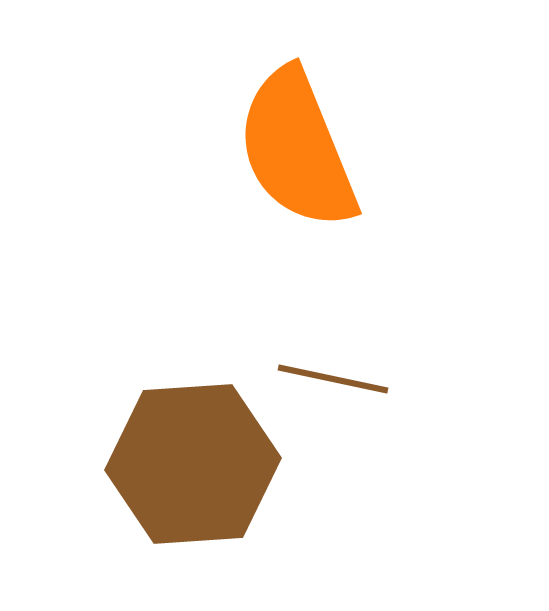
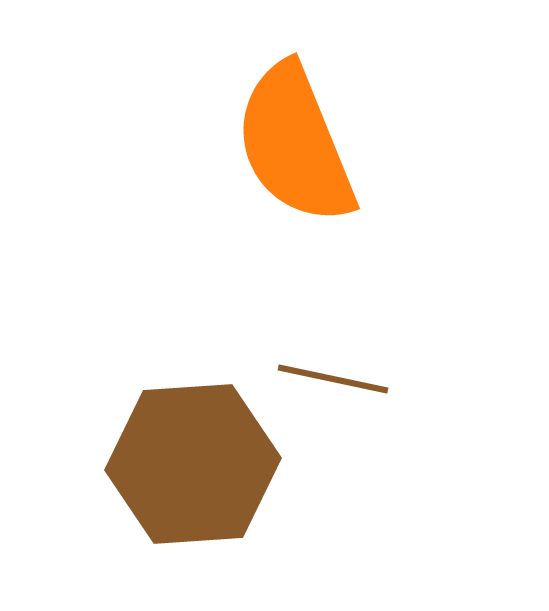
orange semicircle: moved 2 px left, 5 px up
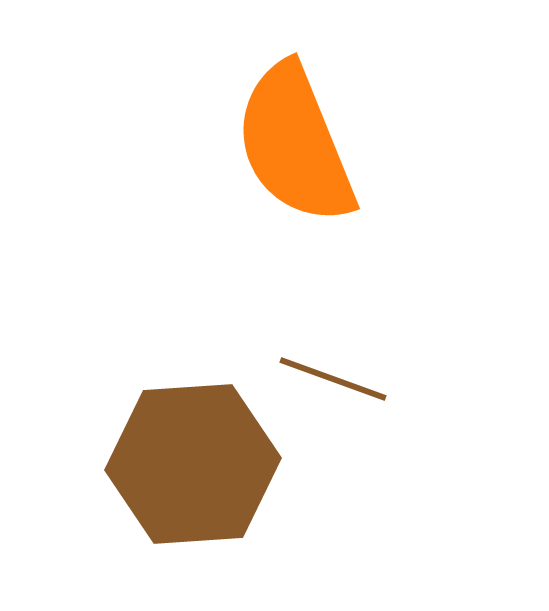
brown line: rotated 8 degrees clockwise
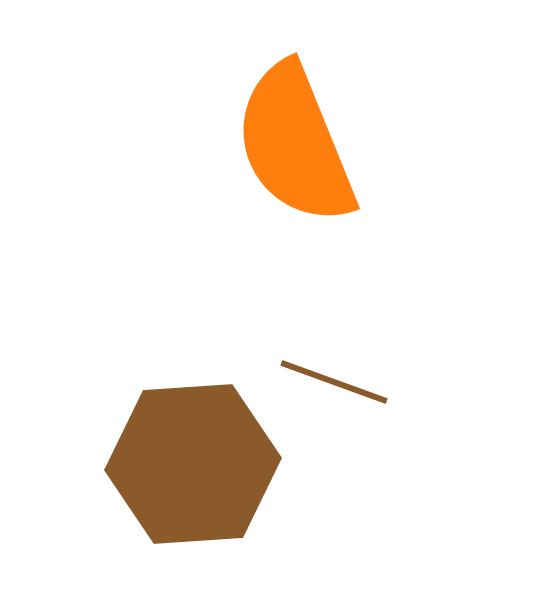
brown line: moved 1 px right, 3 px down
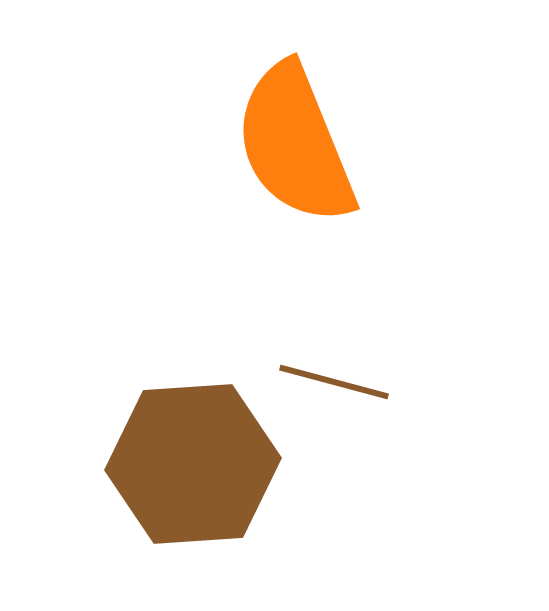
brown line: rotated 5 degrees counterclockwise
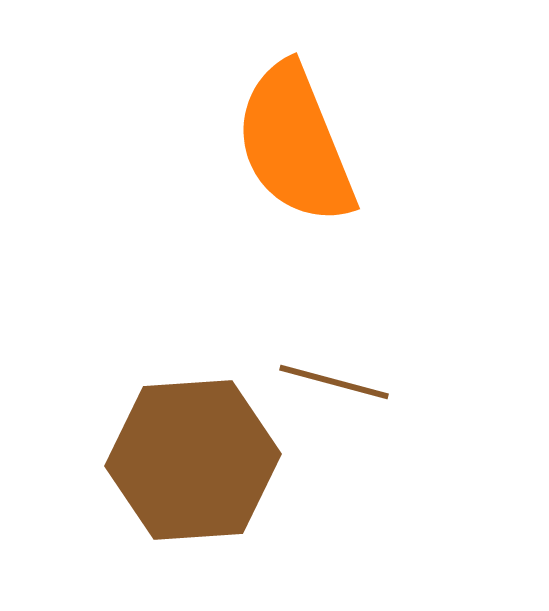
brown hexagon: moved 4 px up
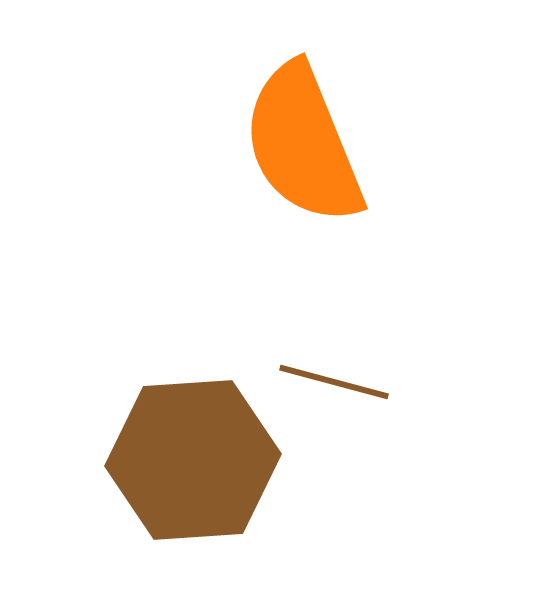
orange semicircle: moved 8 px right
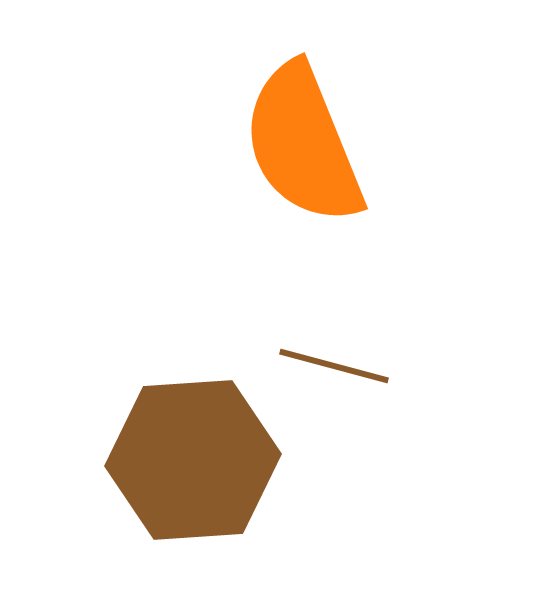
brown line: moved 16 px up
